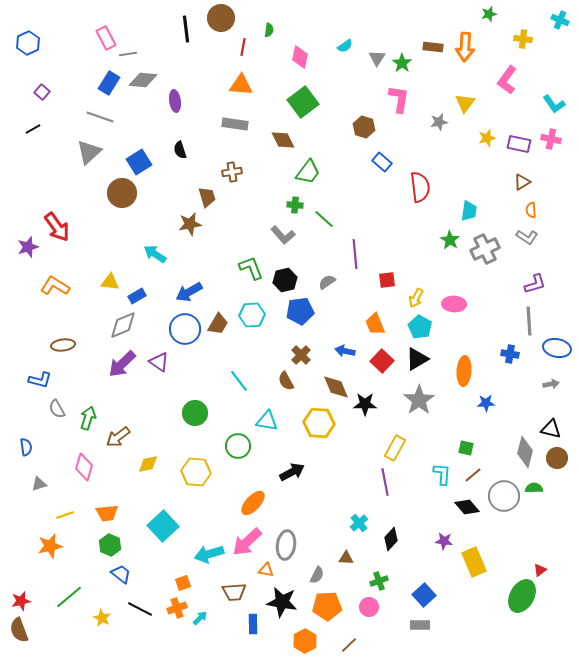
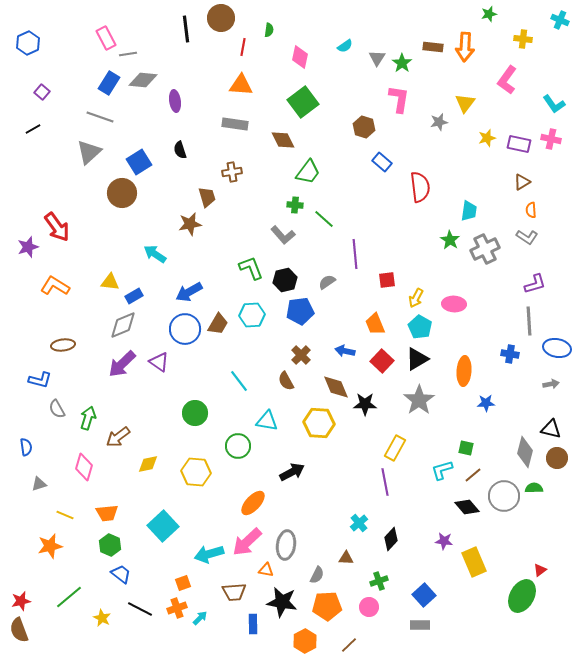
blue rectangle at (137, 296): moved 3 px left
cyan L-shape at (442, 474): moved 4 px up; rotated 110 degrees counterclockwise
yellow line at (65, 515): rotated 42 degrees clockwise
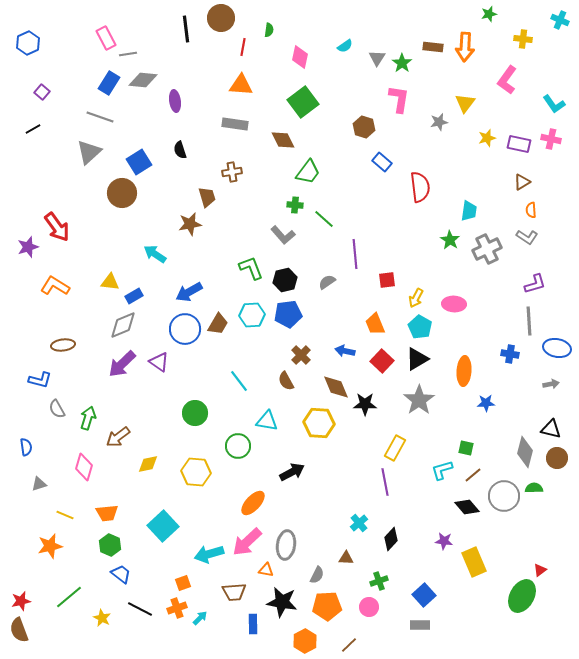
gray cross at (485, 249): moved 2 px right
blue pentagon at (300, 311): moved 12 px left, 3 px down
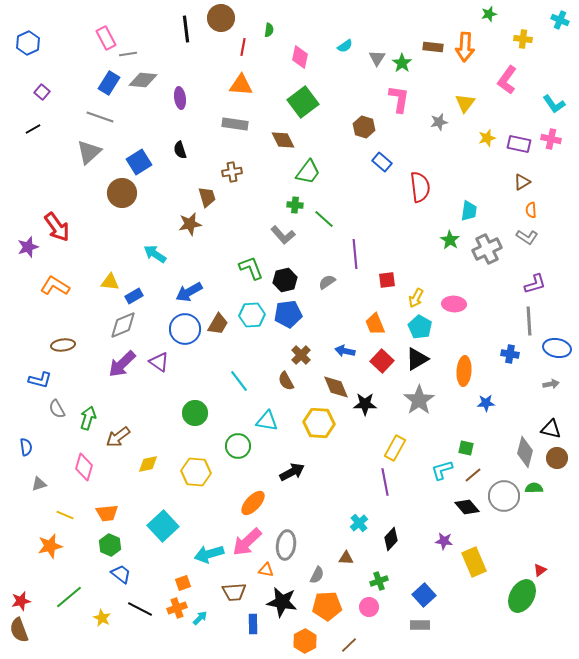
purple ellipse at (175, 101): moved 5 px right, 3 px up
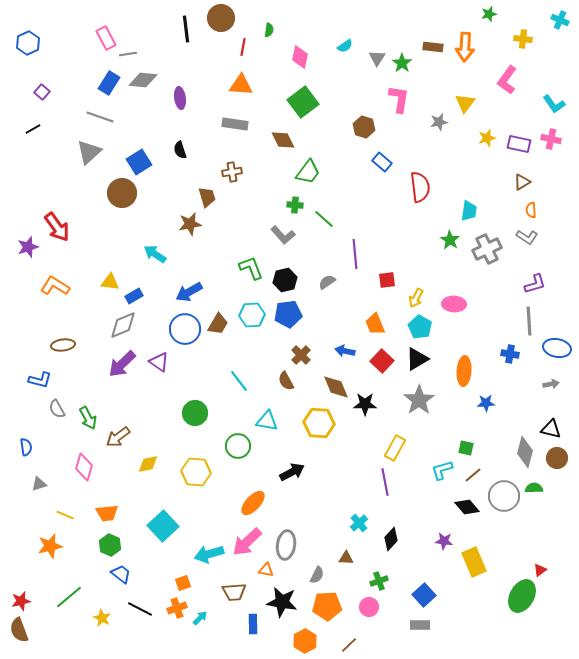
green arrow at (88, 418): rotated 135 degrees clockwise
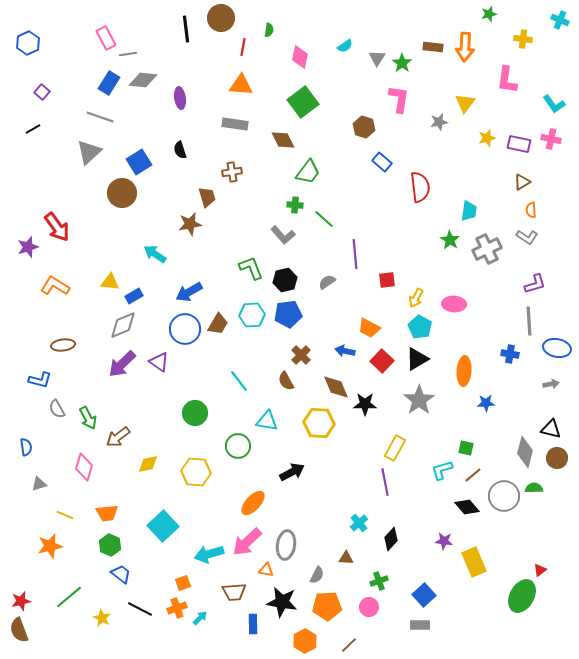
pink L-shape at (507, 80): rotated 28 degrees counterclockwise
orange trapezoid at (375, 324): moved 6 px left, 4 px down; rotated 40 degrees counterclockwise
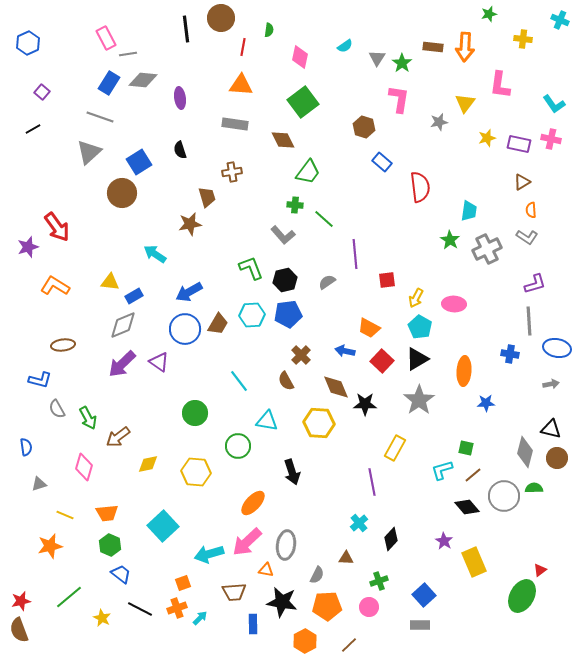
pink L-shape at (507, 80): moved 7 px left, 5 px down
black arrow at (292, 472): rotated 100 degrees clockwise
purple line at (385, 482): moved 13 px left
purple star at (444, 541): rotated 24 degrees clockwise
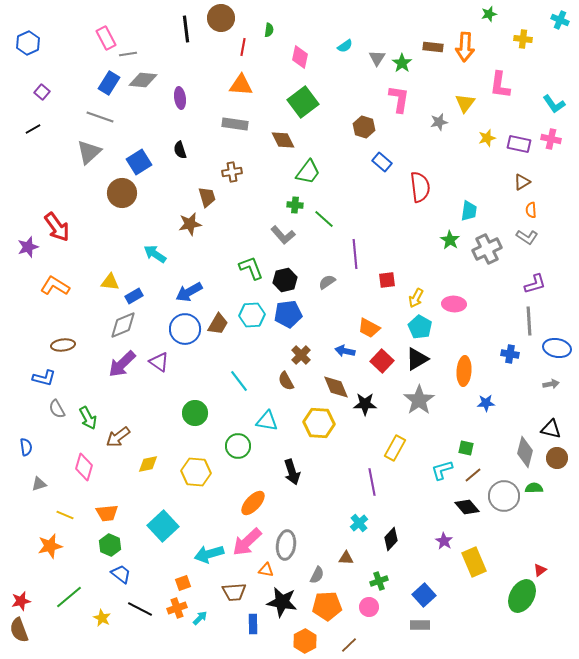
blue L-shape at (40, 380): moved 4 px right, 2 px up
